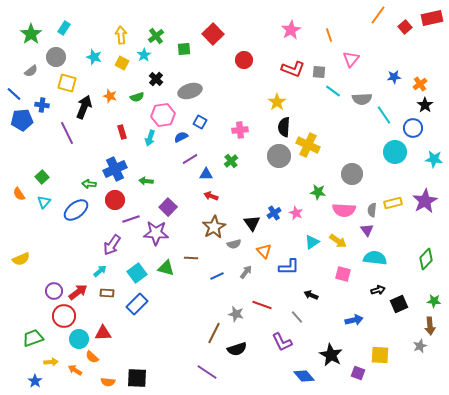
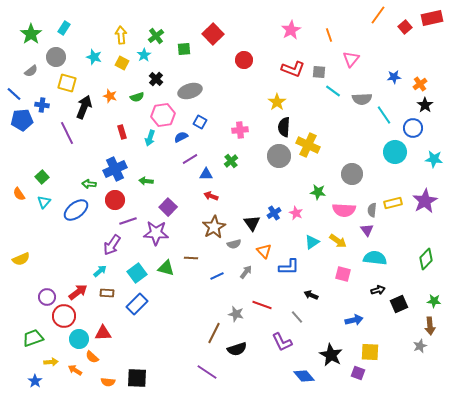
purple line at (131, 219): moved 3 px left, 2 px down
purple circle at (54, 291): moved 7 px left, 6 px down
yellow square at (380, 355): moved 10 px left, 3 px up
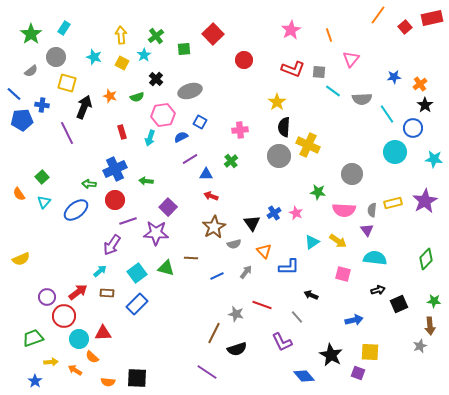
cyan line at (384, 115): moved 3 px right, 1 px up
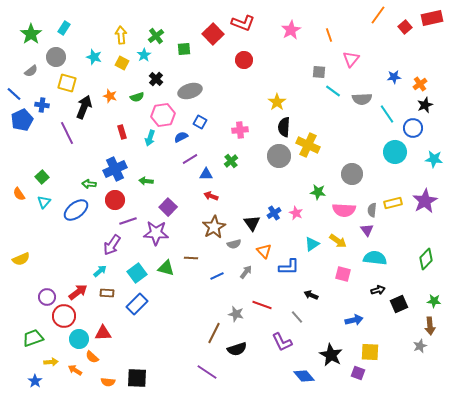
red L-shape at (293, 69): moved 50 px left, 46 px up
black star at (425, 105): rotated 14 degrees clockwise
blue pentagon at (22, 120): rotated 20 degrees counterclockwise
cyan triangle at (312, 242): moved 2 px down
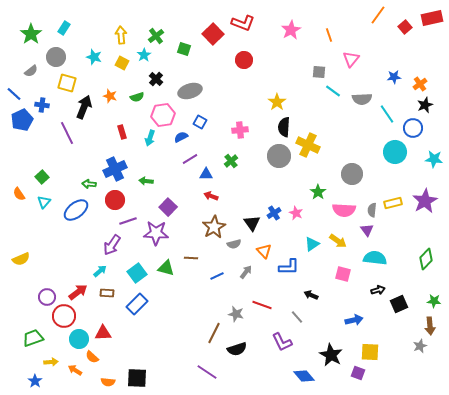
green square at (184, 49): rotated 24 degrees clockwise
green star at (318, 192): rotated 28 degrees clockwise
